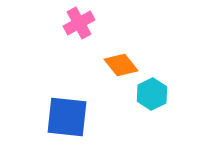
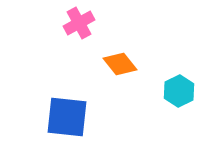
orange diamond: moved 1 px left, 1 px up
cyan hexagon: moved 27 px right, 3 px up
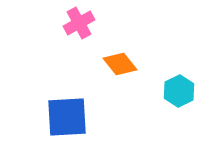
blue square: rotated 9 degrees counterclockwise
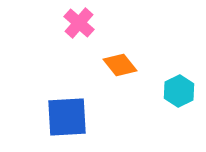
pink cross: rotated 20 degrees counterclockwise
orange diamond: moved 1 px down
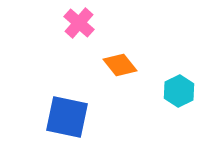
blue square: rotated 15 degrees clockwise
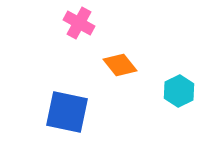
pink cross: rotated 12 degrees counterclockwise
blue square: moved 5 px up
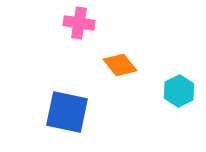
pink cross: rotated 20 degrees counterclockwise
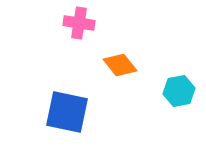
cyan hexagon: rotated 16 degrees clockwise
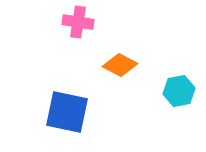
pink cross: moved 1 px left, 1 px up
orange diamond: rotated 24 degrees counterclockwise
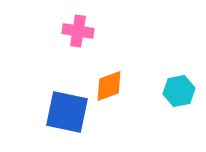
pink cross: moved 9 px down
orange diamond: moved 11 px left, 21 px down; rotated 48 degrees counterclockwise
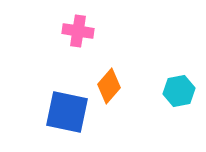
orange diamond: rotated 28 degrees counterclockwise
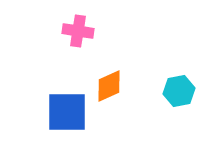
orange diamond: rotated 24 degrees clockwise
blue square: rotated 12 degrees counterclockwise
